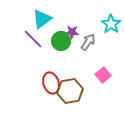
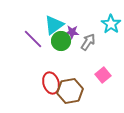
cyan triangle: moved 12 px right, 6 px down
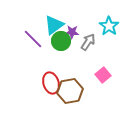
cyan star: moved 2 px left, 2 px down
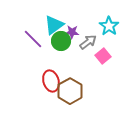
gray arrow: rotated 18 degrees clockwise
pink square: moved 19 px up
red ellipse: moved 2 px up
brown hexagon: rotated 20 degrees counterclockwise
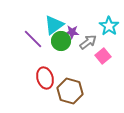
red ellipse: moved 6 px left, 3 px up
brown hexagon: rotated 15 degrees counterclockwise
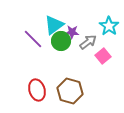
red ellipse: moved 8 px left, 12 px down
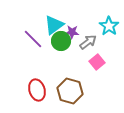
pink square: moved 6 px left, 6 px down
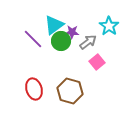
red ellipse: moved 3 px left, 1 px up
